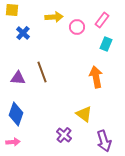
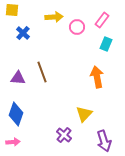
orange arrow: moved 1 px right
yellow triangle: rotated 36 degrees clockwise
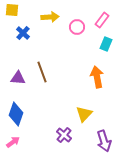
yellow arrow: moved 4 px left
pink arrow: rotated 32 degrees counterclockwise
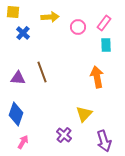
yellow square: moved 1 px right, 2 px down
pink rectangle: moved 2 px right, 3 px down
pink circle: moved 1 px right
cyan rectangle: moved 1 px down; rotated 24 degrees counterclockwise
pink arrow: moved 10 px right; rotated 24 degrees counterclockwise
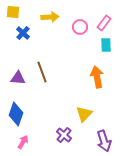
pink circle: moved 2 px right
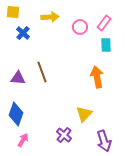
pink arrow: moved 2 px up
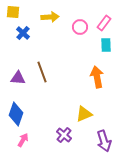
yellow triangle: rotated 24 degrees clockwise
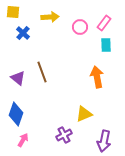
purple triangle: rotated 35 degrees clockwise
purple cross: rotated 21 degrees clockwise
purple arrow: rotated 30 degrees clockwise
